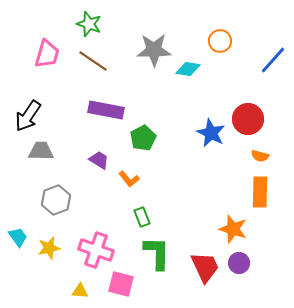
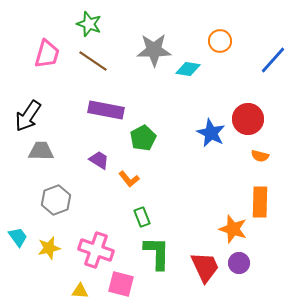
orange rectangle: moved 10 px down
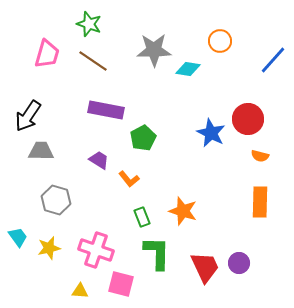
gray hexagon: rotated 24 degrees counterclockwise
orange star: moved 50 px left, 18 px up
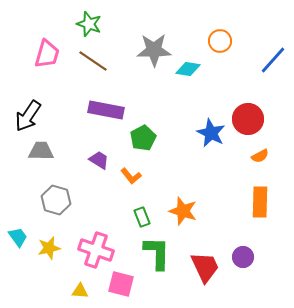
orange semicircle: rotated 42 degrees counterclockwise
orange L-shape: moved 2 px right, 3 px up
purple circle: moved 4 px right, 6 px up
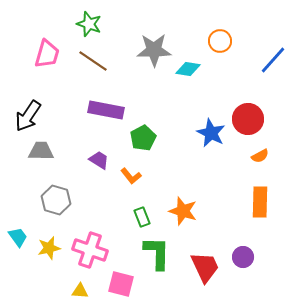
pink cross: moved 6 px left
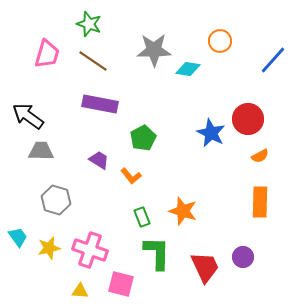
purple rectangle: moved 6 px left, 6 px up
black arrow: rotated 92 degrees clockwise
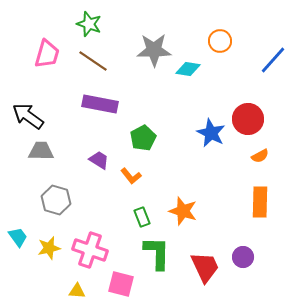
yellow triangle: moved 3 px left
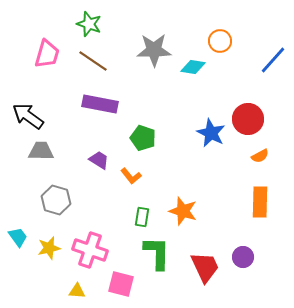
cyan diamond: moved 5 px right, 2 px up
green pentagon: rotated 25 degrees counterclockwise
green rectangle: rotated 30 degrees clockwise
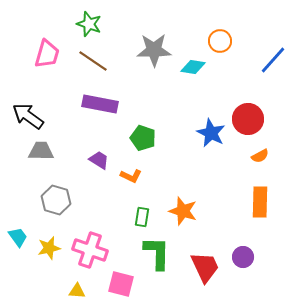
orange L-shape: rotated 25 degrees counterclockwise
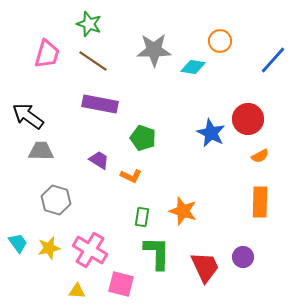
cyan trapezoid: moved 6 px down
pink cross: rotated 12 degrees clockwise
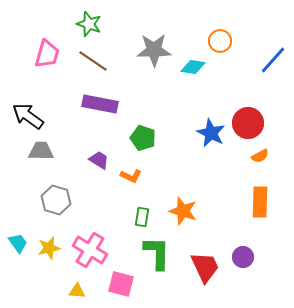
red circle: moved 4 px down
